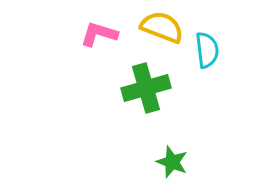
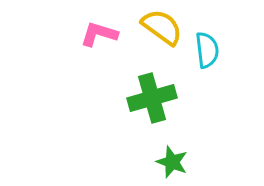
yellow semicircle: rotated 15 degrees clockwise
green cross: moved 6 px right, 10 px down
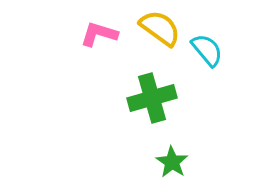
yellow semicircle: moved 2 px left, 1 px down
cyan semicircle: rotated 33 degrees counterclockwise
green star: rotated 12 degrees clockwise
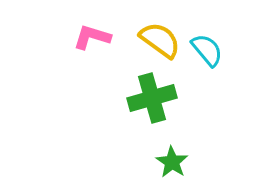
yellow semicircle: moved 12 px down
pink L-shape: moved 7 px left, 3 px down
